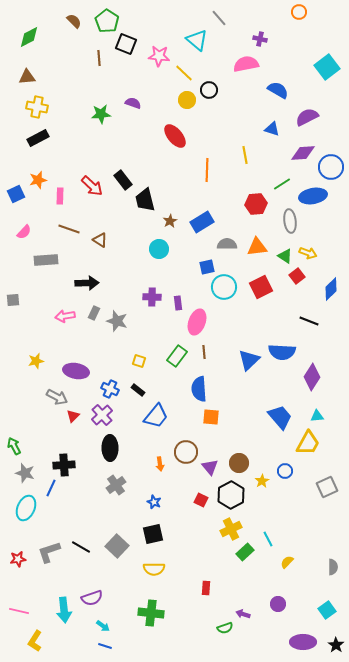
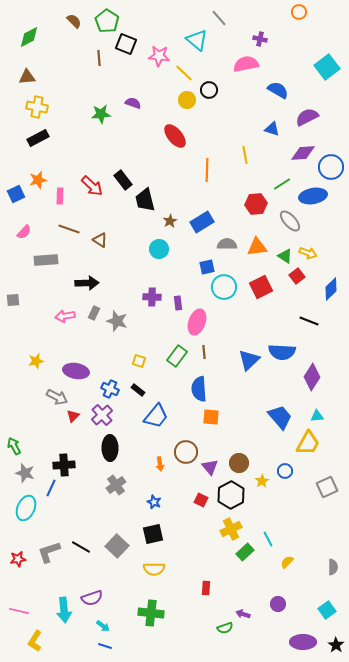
gray ellipse at (290, 221): rotated 35 degrees counterclockwise
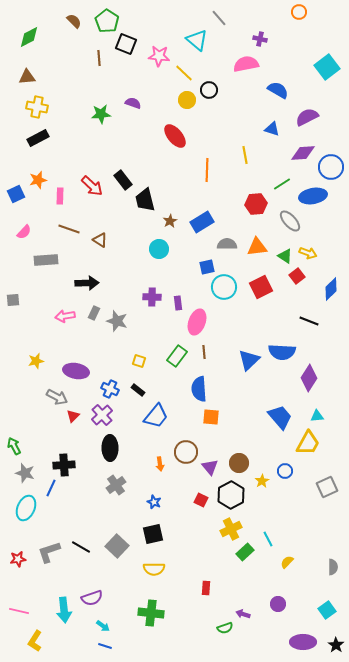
purple diamond at (312, 377): moved 3 px left, 1 px down
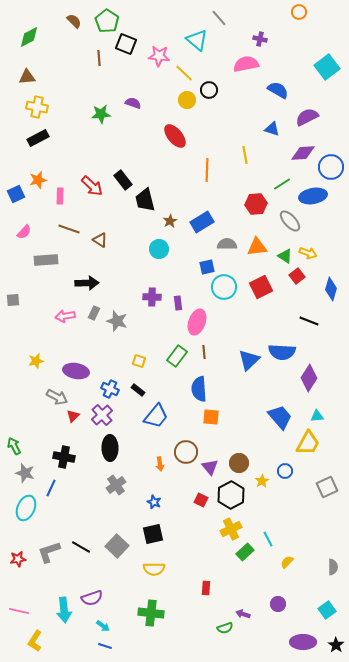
blue diamond at (331, 289): rotated 30 degrees counterclockwise
black cross at (64, 465): moved 8 px up; rotated 15 degrees clockwise
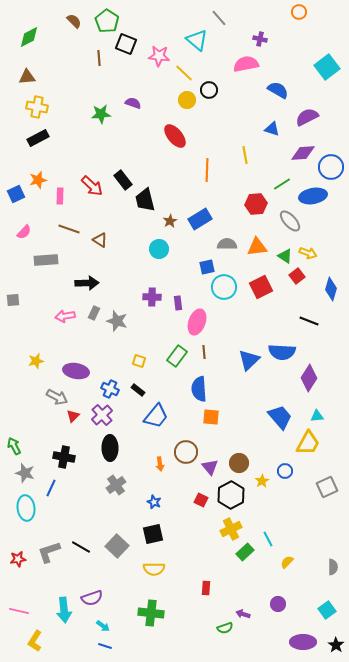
blue rectangle at (202, 222): moved 2 px left, 3 px up
cyan ellipse at (26, 508): rotated 30 degrees counterclockwise
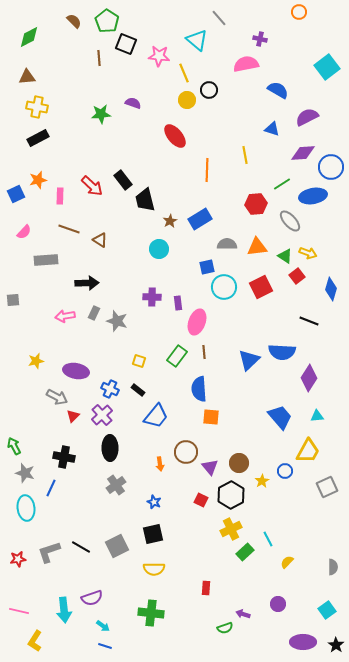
yellow line at (184, 73): rotated 24 degrees clockwise
yellow trapezoid at (308, 443): moved 8 px down
gray square at (117, 546): rotated 20 degrees clockwise
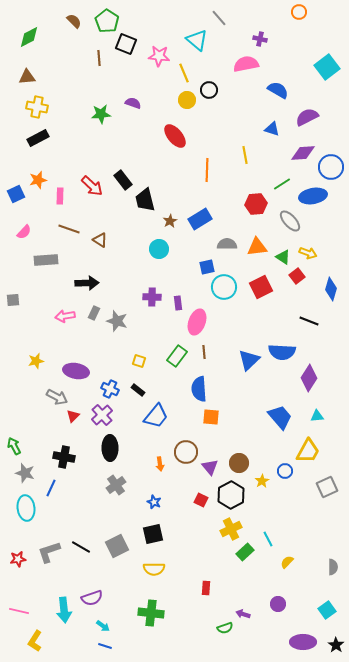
green triangle at (285, 256): moved 2 px left, 1 px down
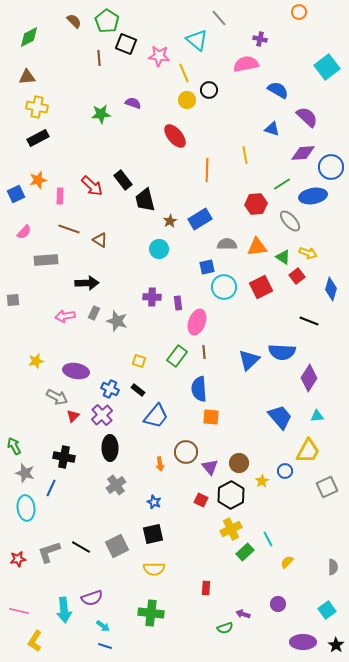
purple semicircle at (307, 117): rotated 70 degrees clockwise
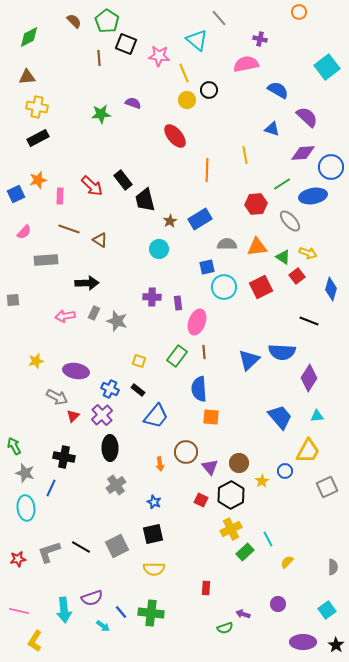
blue line at (105, 646): moved 16 px right, 34 px up; rotated 32 degrees clockwise
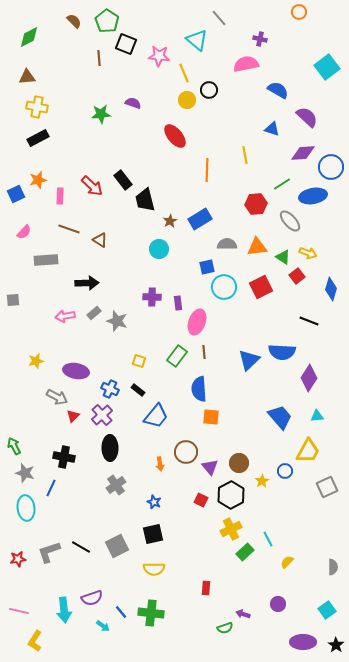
gray rectangle at (94, 313): rotated 24 degrees clockwise
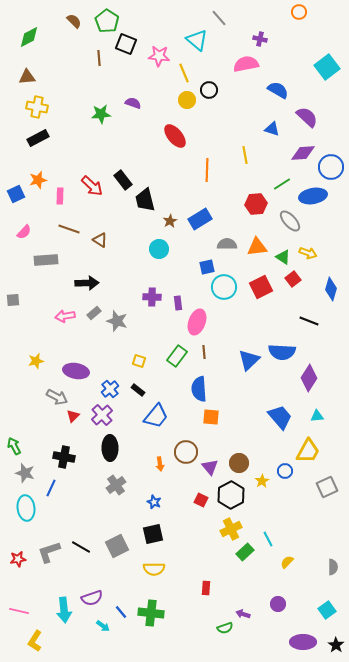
red square at (297, 276): moved 4 px left, 3 px down
blue cross at (110, 389): rotated 24 degrees clockwise
